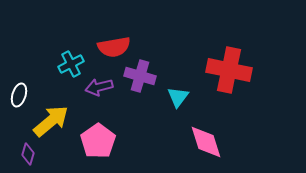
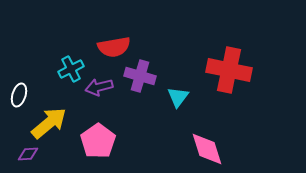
cyan cross: moved 5 px down
yellow arrow: moved 2 px left, 2 px down
pink diamond: moved 1 px right, 7 px down
purple diamond: rotated 70 degrees clockwise
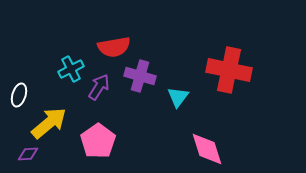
purple arrow: rotated 136 degrees clockwise
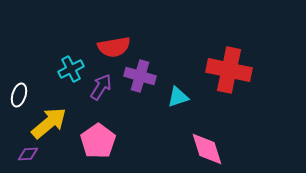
purple arrow: moved 2 px right
cyan triangle: rotated 35 degrees clockwise
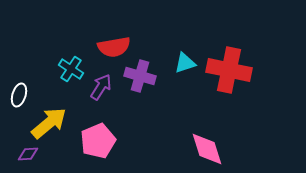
cyan cross: rotated 30 degrees counterclockwise
cyan triangle: moved 7 px right, 34 px up
pink pentagon: rotated 12 degrees clockwise
